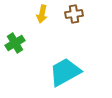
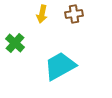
green cross: rotated 18 degrees counterclockwise
cyan trapezoid: moved 5 px left, 6 px up
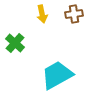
yellow arrow: rotated 24 degrees counterclockwise
cyan trapezoid: moved 3 px left, 9 px down
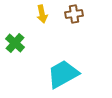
cyan trapezoid: moved 6 px right, 1 px up
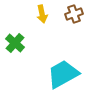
brown cross: rotated 12 degrees counterclockwise
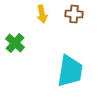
brown cross: rotated 24 degrees clockwise
cyan trapezoid: moved 7 px right, 3 px up; rotated 128 degrees clockwise
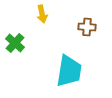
brown cross: moved 13 px right, 13 px down
cyan trapezoid: moved 1 px left
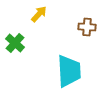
yellow arrow: moved 3 px left; rotated 126 degrees counterclockwise
cyan trapezoid: rotated 12 degrees counterclockwise
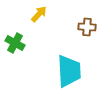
green cross: rotated 12 degrees counterclockwise
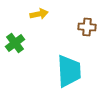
yellow arrow: rotated 36 degrees clockwise
green cross: rotated 24 degrees clockwise
